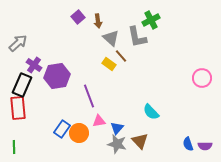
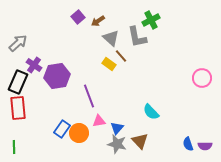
brown arrow: rotated 64 degrees clockwise
black rectangle: moved 4 px left, 3 px up
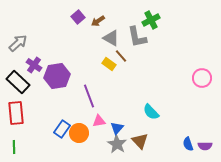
gray triangle: rotated 12 degrees counterclockwise
black rectangle: rotated 70 degrees counterclockwise
red rectangle: moved 2 px left, 5 px down
gray star: rotated 18 degrees clockwise
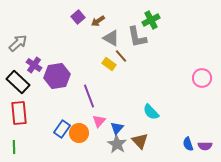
red rectangle: moved 3 px right
pink triangle: rotated 40 degrees counterclockwise
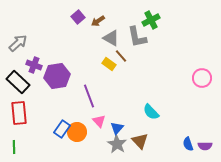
purple cross: rotated 14 degrees counterclockwise
pink triangle: rotated 24 degrees counterclockwise
orange circle: moved 2 px left, 1 px up
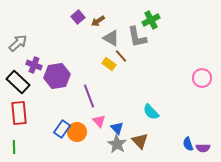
blue triangle: rotated 24 degrees counterclockwise
purple semicircle: moved 2 px left, 2 px down
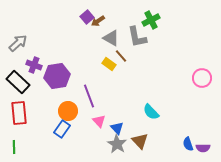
purple square: moved 9 px right
orange circle: moved 9 px left, 21 px up
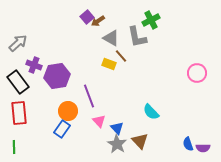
yellow rectangle: rotated 16 degrees counterclockwise
pink circle: moved 5 px left, 5 px up
black rectangle: rotated 10 degrees clockwise
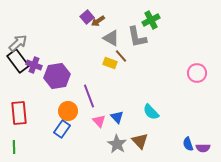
yellow rectangle: moved 1 px right, 1 px up
black rectangle: moved 21 px up
blue triangle: moved 11 px up
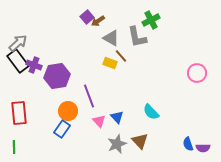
gray star: rotated 18 degrees clockwise
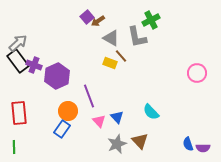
purple hexagon: rotated 15 degrees counterclockwise
